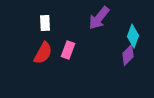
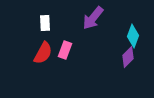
purple arrow: moved 6 px left
pink rectangle: moved 3 px left
purple diamond: moved 2 px down
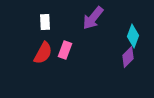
white rectangle: moved 1 px up
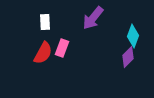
pink rectangle: moved 3 px left, 2 px up
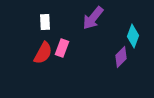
purple diamond: moved 7 px left
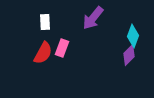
purple diamond: moved 8 px right, 2 px up
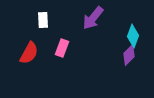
white rectangle: moved 2 px left, 2 px up
red semicircle: moved 14 px left
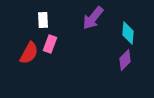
cyan diamond: moved 5 px left, 3 px up; rotated 15 degrees counterclockwise
pink rectangle: moved 12 px left, 4 px up
purple diamond: moved 4 px left, 5 px down
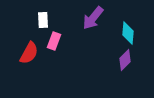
pink rectangle: moved 4 px right, 3 px up
